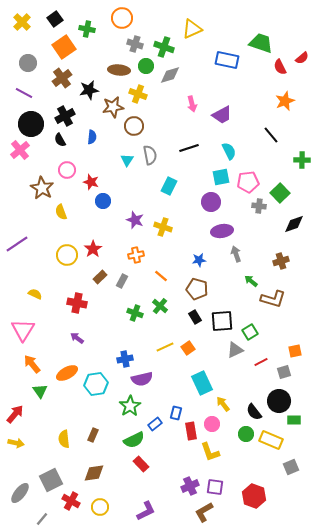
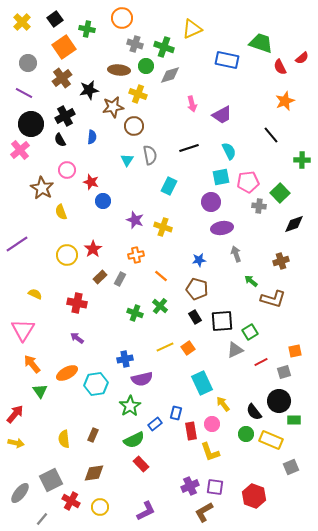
purple ellipse at (222, 231): moved 3 px up
gray rectangle at (122, 281): moved 2 px left, 2 px up
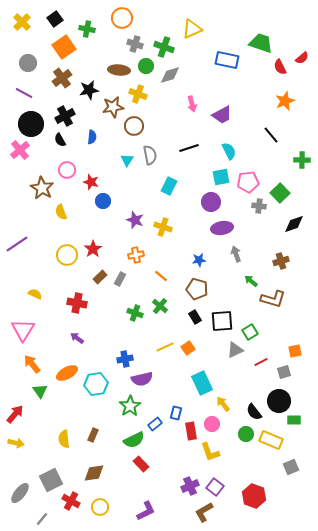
purple square at (215, 487): rotated 30 degrees clockwise
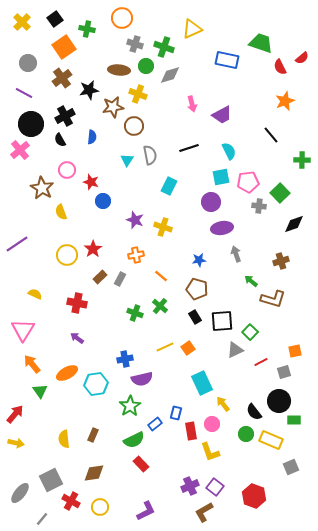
green square at (250, 332): rotated 14 degrees counterclockwise
